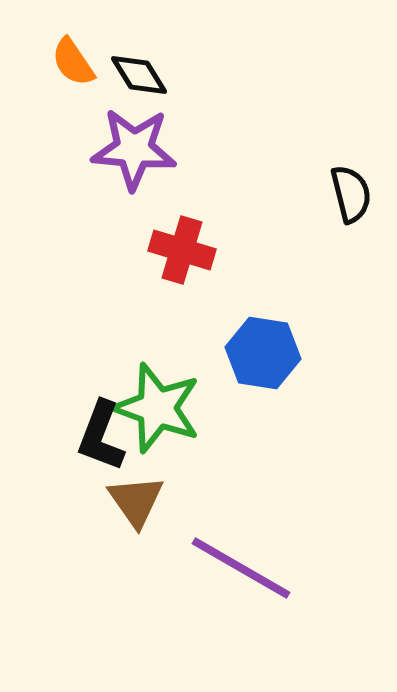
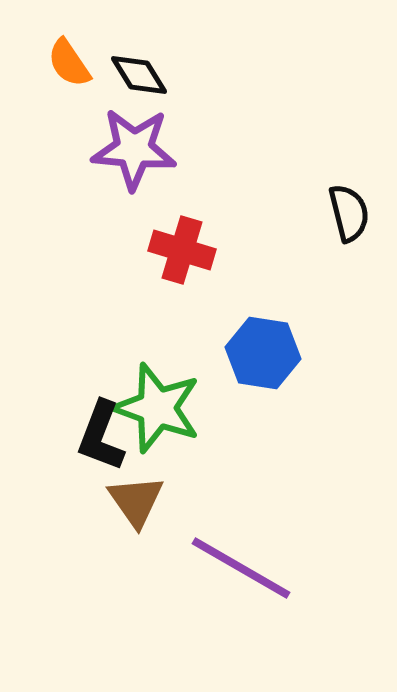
orange semicircle: moved 4 px left, 1 px down
black semicircle: moved 2 px left, 19 px down
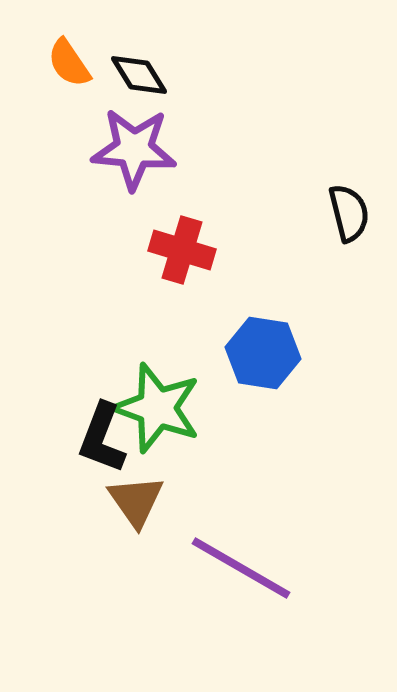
black L-shape: moved 1 px right, 2 px down
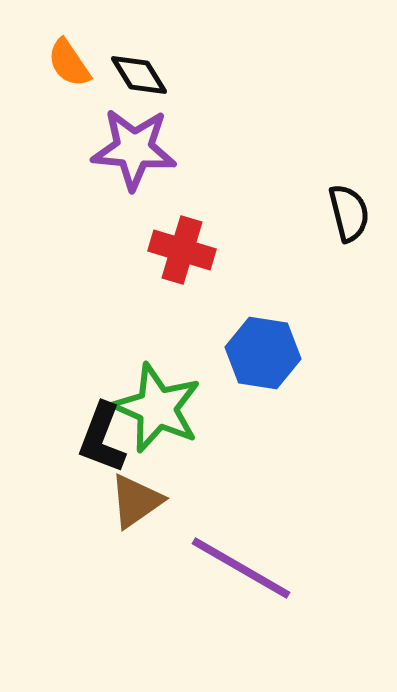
green star: rotated 4 degrees clockwise
brown triangle: rotated 30 degrees clockwise
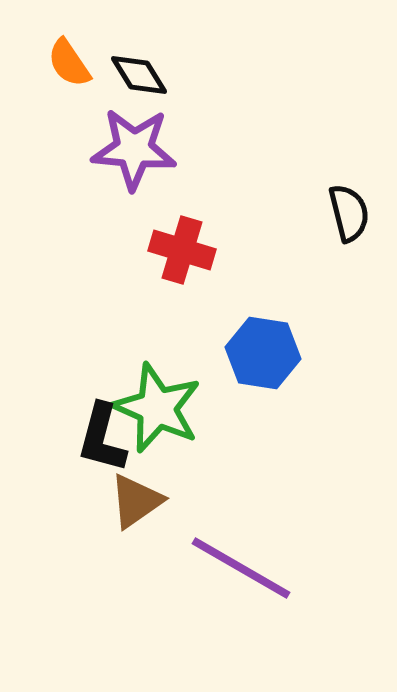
black L-shape: rotated 6 degrees counterclockwise
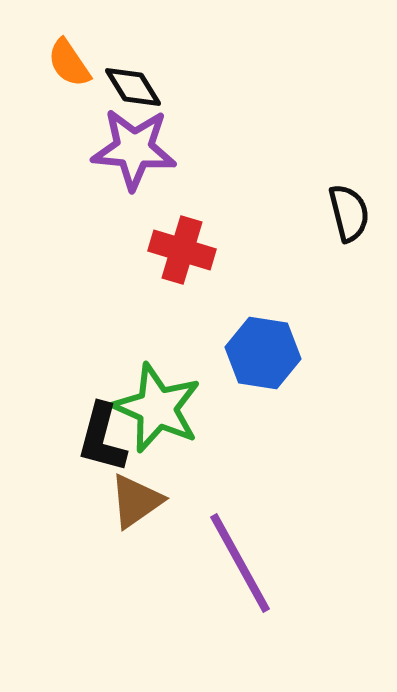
black diamond: moved 6 px left, 12 px down
purple line: moved 1 px left, 5 px up; rotated 31 degrees clockwise
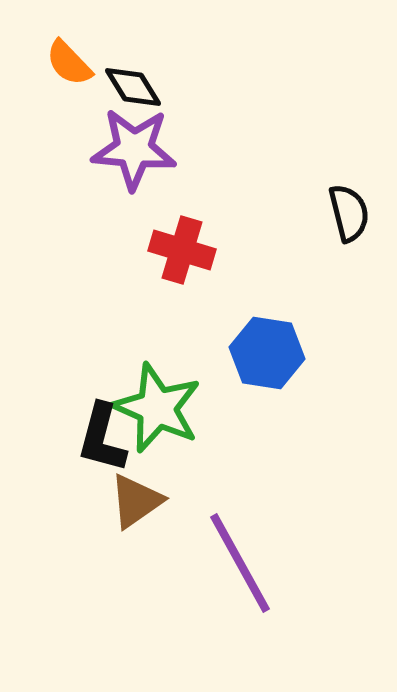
orange semicircle: rotated 10 degrees counterclockwise
blue hexagon: moved 4 px right
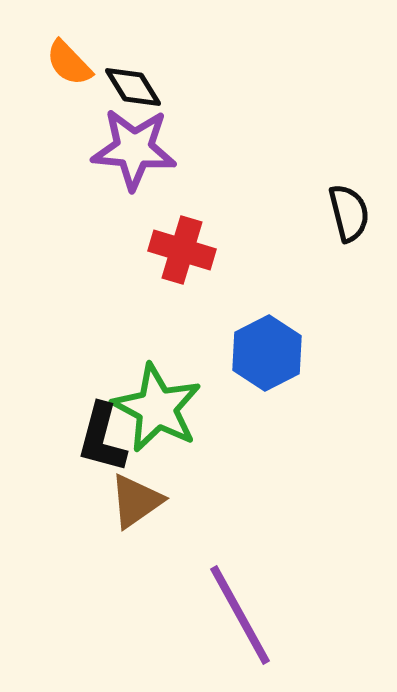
blue hexagon: rotated 24 degrees clockwise
green star: rotated 4 degrees clockwise
purple line: moved 52 px down
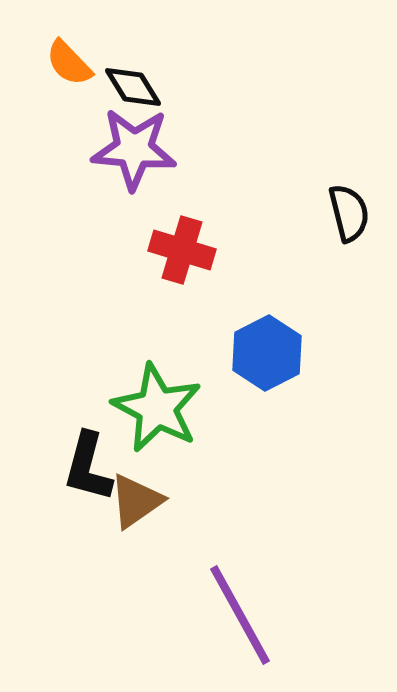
black L-shape: moved 14 px left, 29 px down
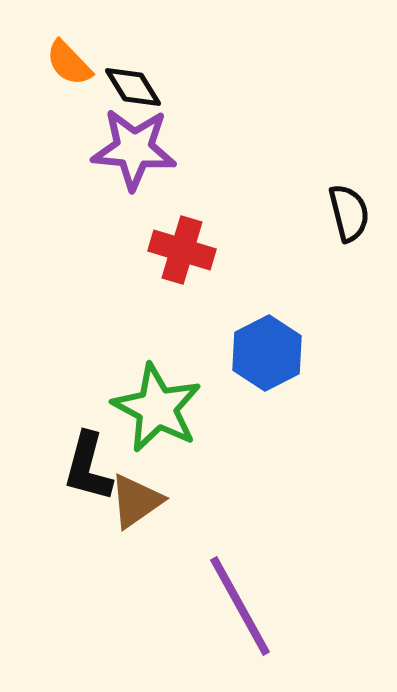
purple line: moved 9 px up
